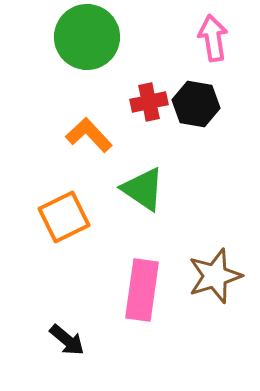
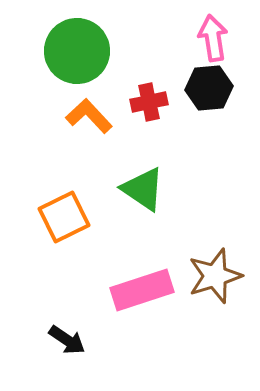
green circle: moved 10 px left, 14 px down
black hexagon: moved 13 px right, 16 px up; rotated 15 degrees counterclockwise
orange L-shape: moved 19 px up
pink rectangle: rotated 64 degrees clockwise
black arrow: rotated 6 degrees counterclockwise
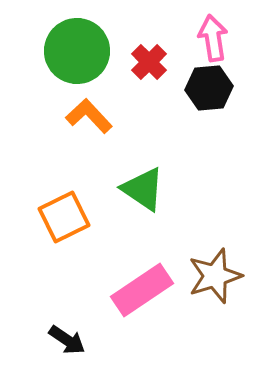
red cross: moved 40 px up; rotated 33 degrees counterclockwise
pink rectangle: rotated 16 degrees counterclockwise
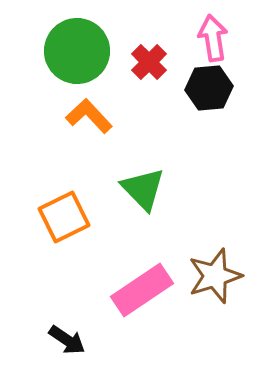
green triangle: rotated 12 degrees clockwise
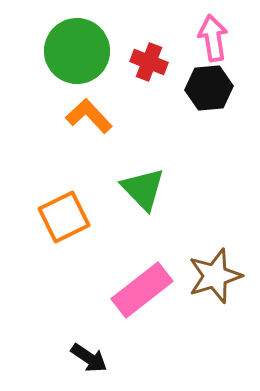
red cross: rotated 24 degrees counterclockwise
pink rectangle: rotated 4 degrees counterclockwise
black arrow: moved 22 px right, 18 px down
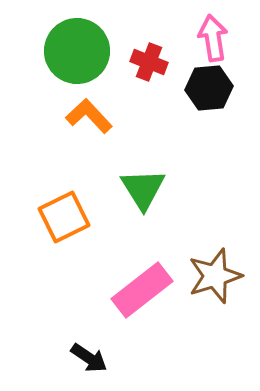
green triangle: rotated 12 degrees clockwise
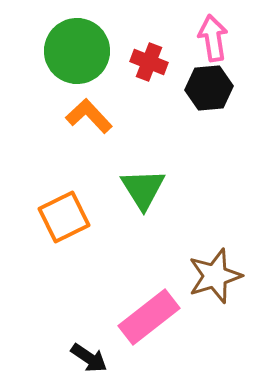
pink rectangle: moved 7 px right, 27 px down
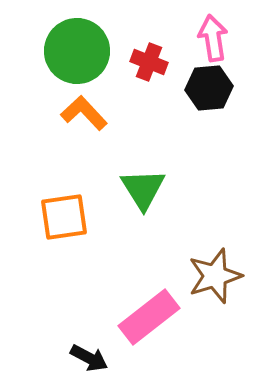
orange L-shape: moved 5 px left, 3 px up
orange square: rotated 18 degrees clockwise
black arrow: rotated 6 degrees counterclockwise
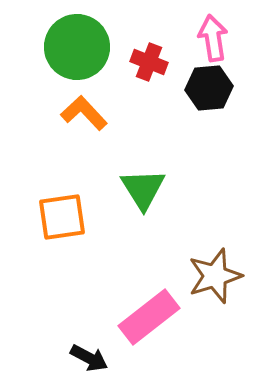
green circle: moved 4 px up
orange square: moved 2 px left
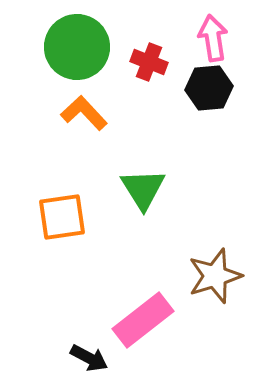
pink rectangle: moved 6 px left, 3 px down
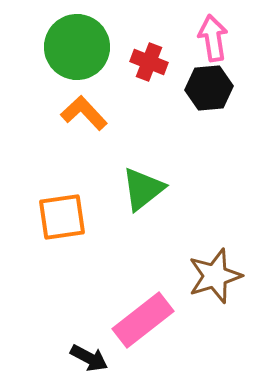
green triangle: rotated 24 degrees clockwise
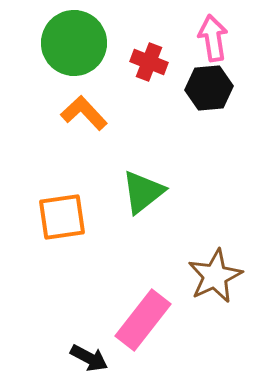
green circle: moved 3 px left, 4 px up
green triangle: moved 3 px down
brown star: rotated 8 degrees counterclockwise
pink rectangle: rotated 14 degrees counterclockwise
